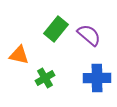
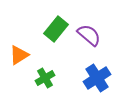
orange triangle: rotated 45 degrees counterclockwise
blue cross: rotated 32 degrees counterclockwise
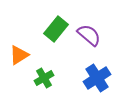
green cross: moved 1 px left
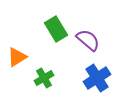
green rectangle: rotated 70 degrees counterclockwise
purple semicircle: moved 1 px left, 5 px down
orange triangle: moved 2 px left, 2 px down
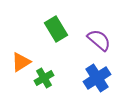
purple semicircle: moved 11 px right
orange triangle: moved 4 px right, 5 px down
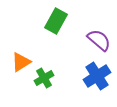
green rectangle: moved 8 px up; rotated 60 degrees clockwise
blue cross: moved 2 px up
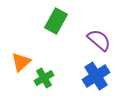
orange triangle: rotated 10 degrees counterclockwise
blue cross: moved 1 px left
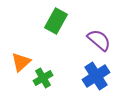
green cross: moved 1 px left
